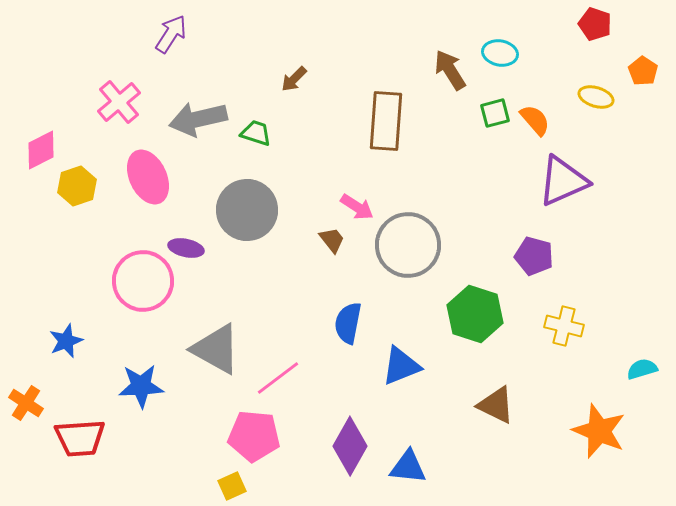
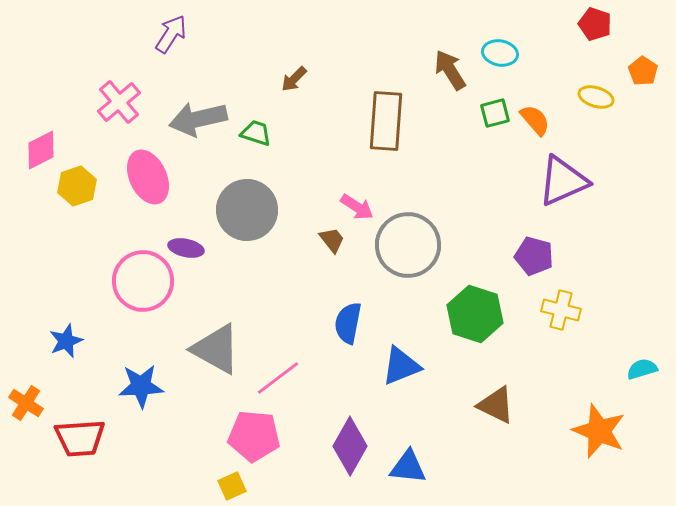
yellow cross at (564, 326): moved 3 px left, 16 px up
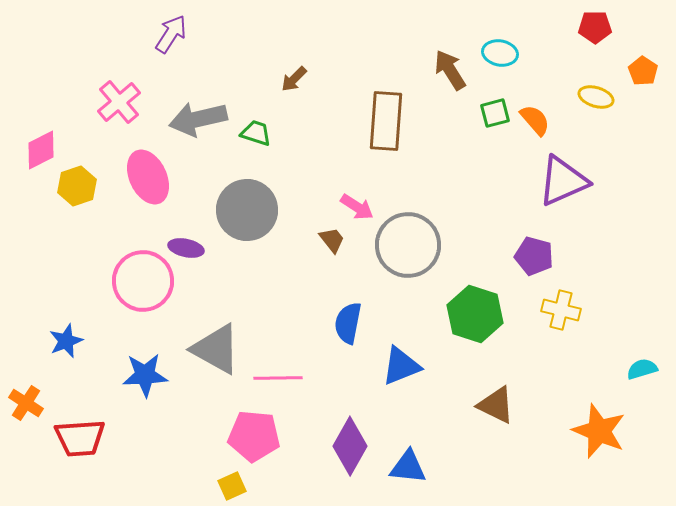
red pentagon at (595, 24): moved 3 px down; rotated 20 degrees counterclockwise
pink line at (278, 378): rotated 36 degrees clockwise
blue star at (141, 386): moved 4 px right, 11 px up
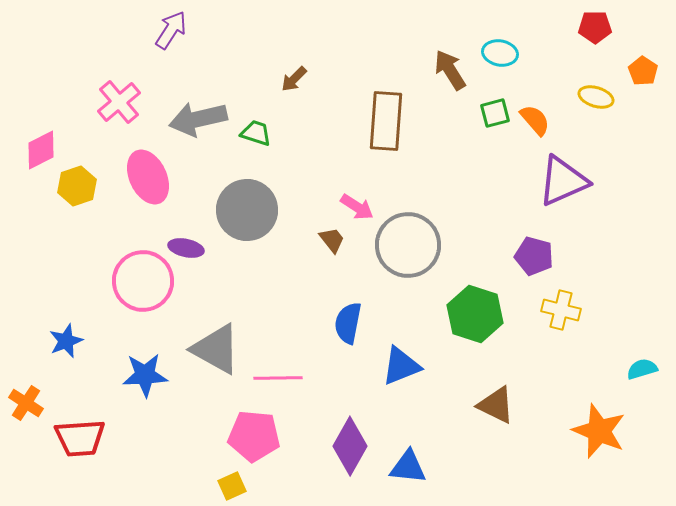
purple arrow at (171, 34): moved 4 px up
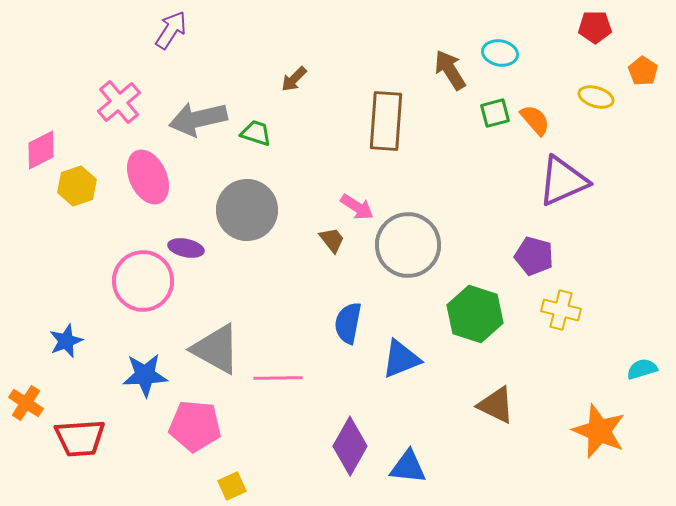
blue triangle at (401, 366): moved 7 px up
pink pentagon at (254, 436): moved 59 px left, 10 px up
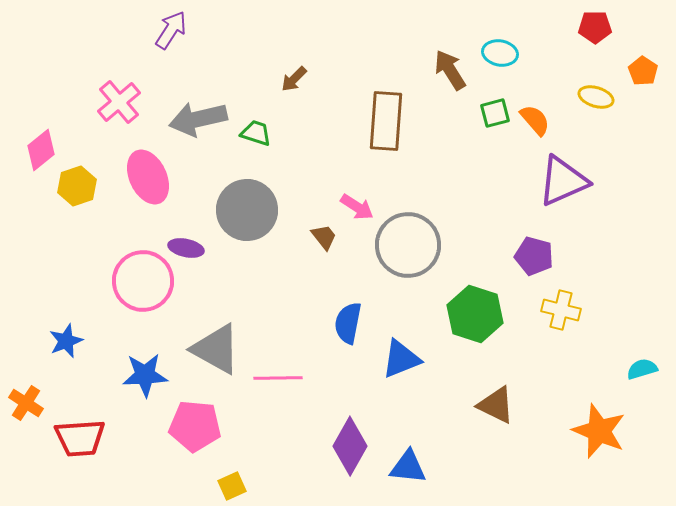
pink diamond at (41, 150): rotated 12 degrees counterclockwise
brown trapezoid at (332, 240): moved 8 px left, 3 px up
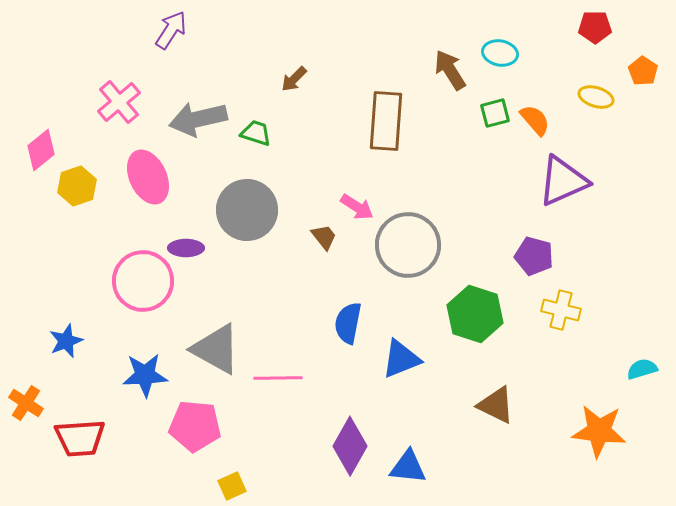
purple ellipse at (186, 248): rotated 12 degrees counterclockwise
orange star at (599, 431): rotated 16 degrees counterclockwise
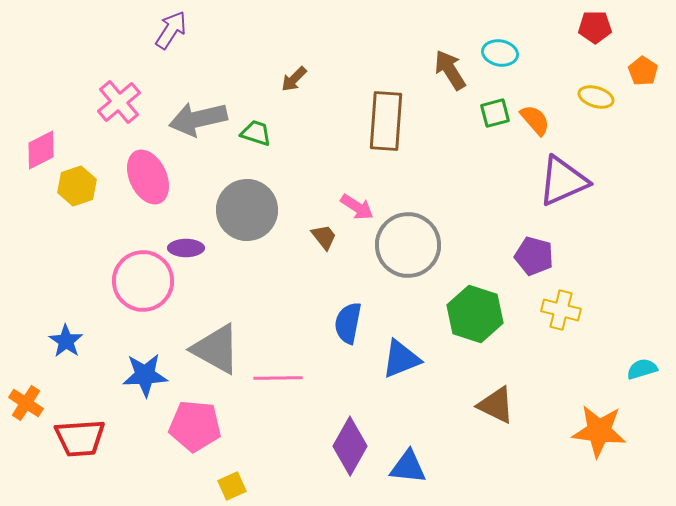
pink diamond at (41, 150): rotated 12 degrees clockwise
blue star at (66, 341): rotated 16 degrees counterclockwise
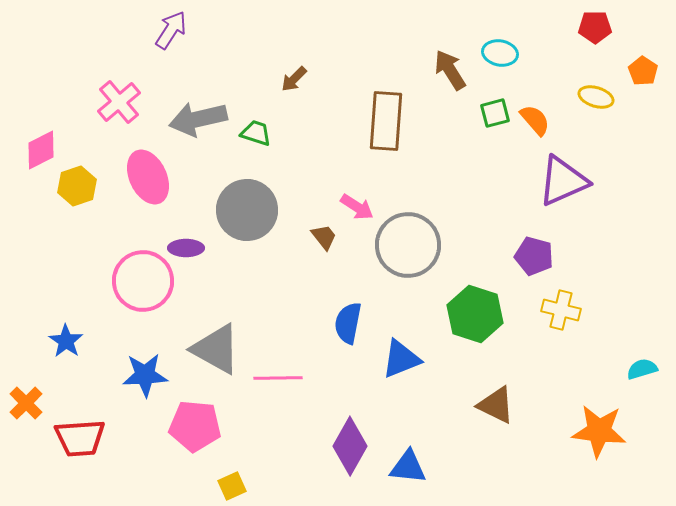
orange cross at (26, 403): rotated 12 degrees clockwise
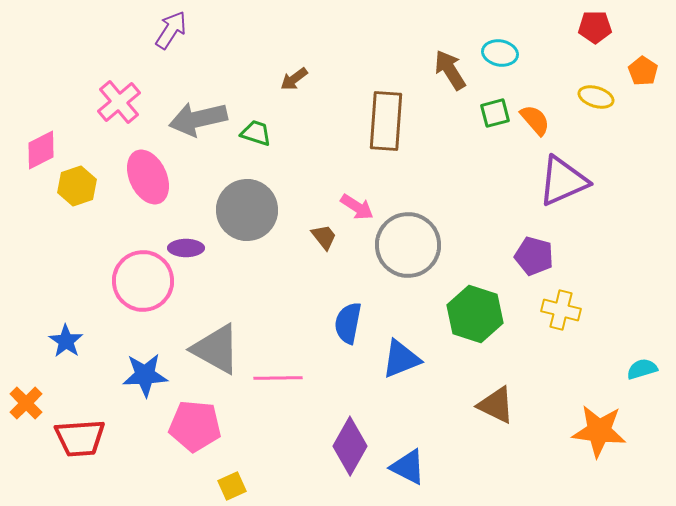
brown arrow at (294, 79): rotated 8 degrees clockwise
blue triangle at (408, 467): rotated 21 degrees clockwise
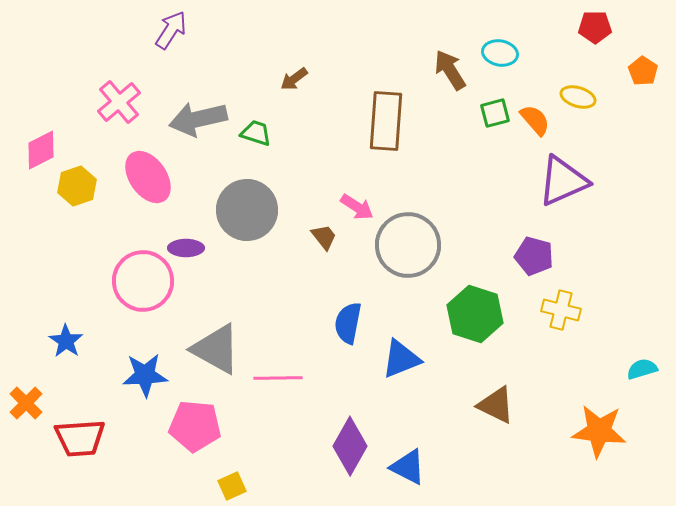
yellow ellipse at (596, 97): moved 18 px left
pink ellipse at (148, 177): rotated 10 degrees counterclockwise
